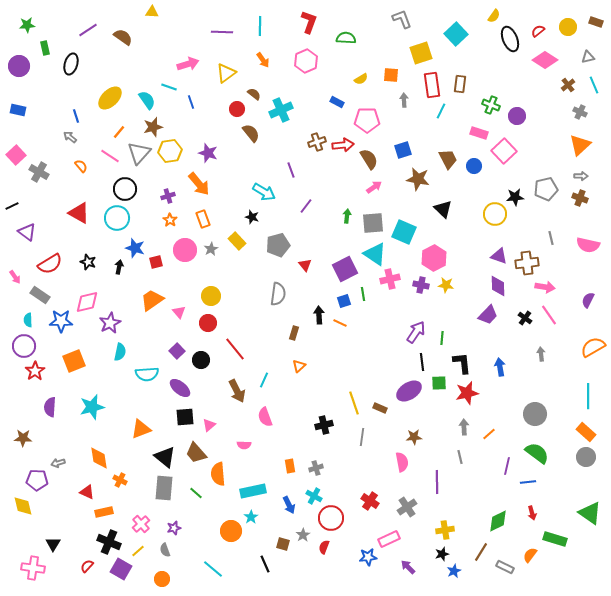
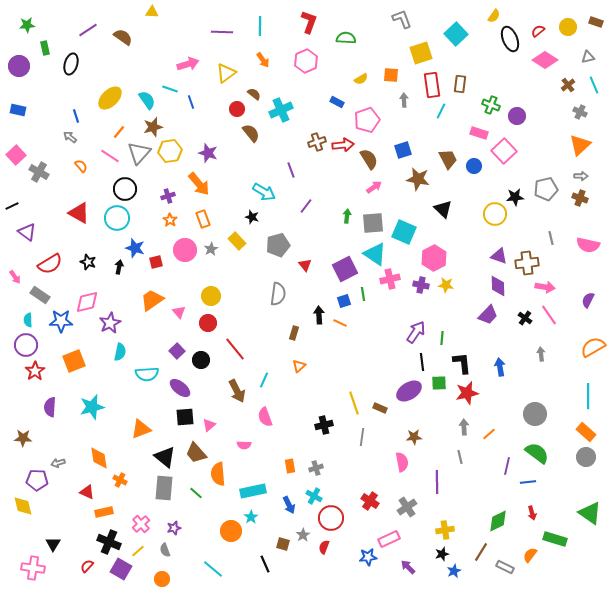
cyan line at (169, 87): moved 1 px right, 2 px down
pink pentagon at (367, 120): rotated 20 degrees counterclockwise
purple circle at (24, 346): moved 2 px right, 1 px up
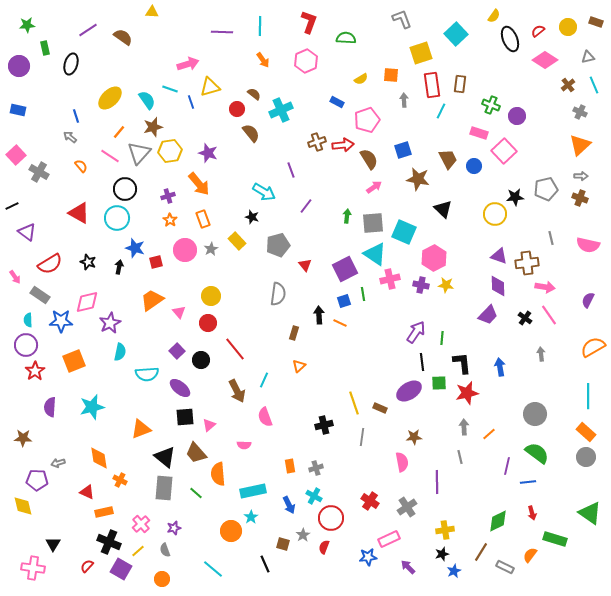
yellow triangle at (226, 73): moved 16 px left, 14 px down; rotated 20 degrees clockwise
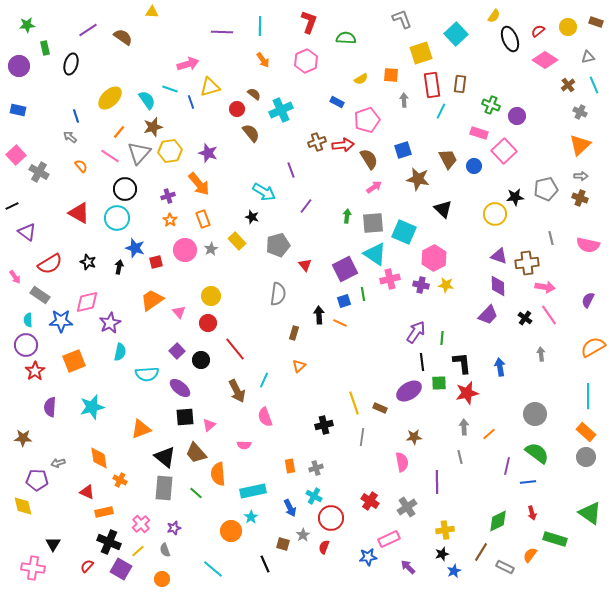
blue arrow at (289, 505): moved 1 px right, 3 px down
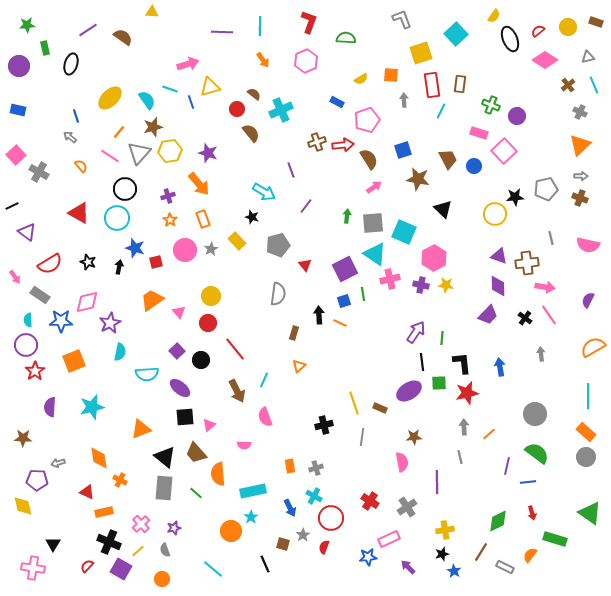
blue star at (454, 571): rotated 16 degrees counterclockwise
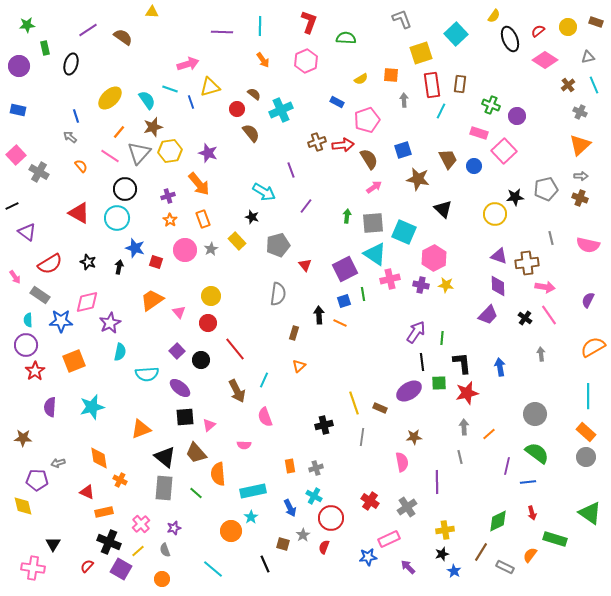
red square at (156, 262): rotated 32 degrees clockwise
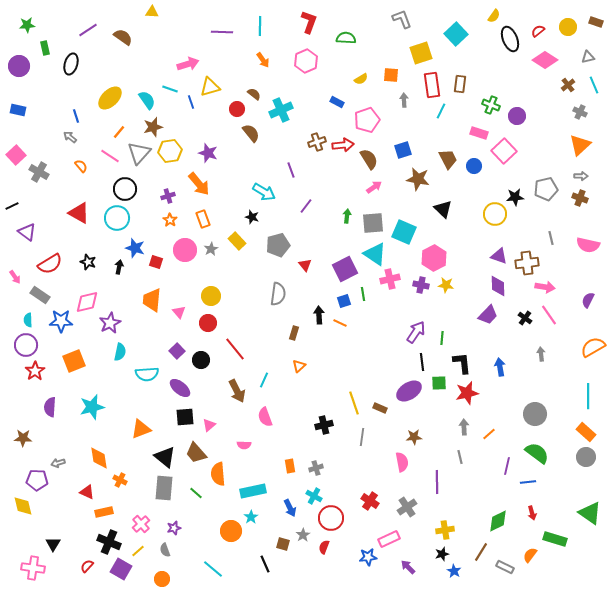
orange trapezoid at (152, 300): rotated 50 degrees counterclockwise
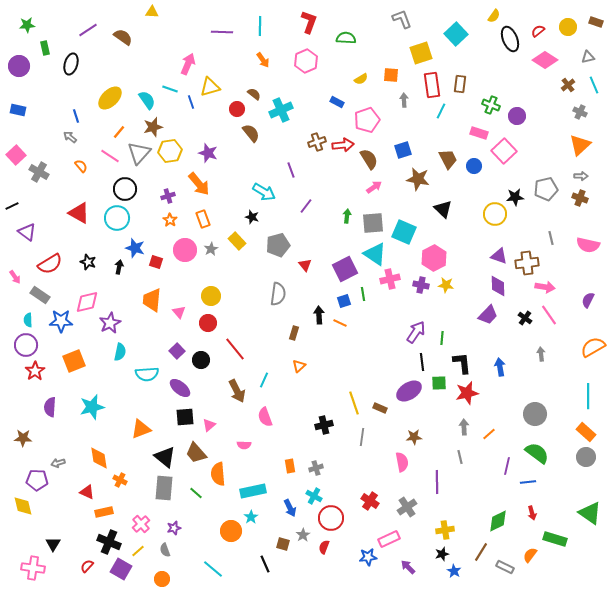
pink arrow at (188, 64): rotated 50 degrees counterclockwise
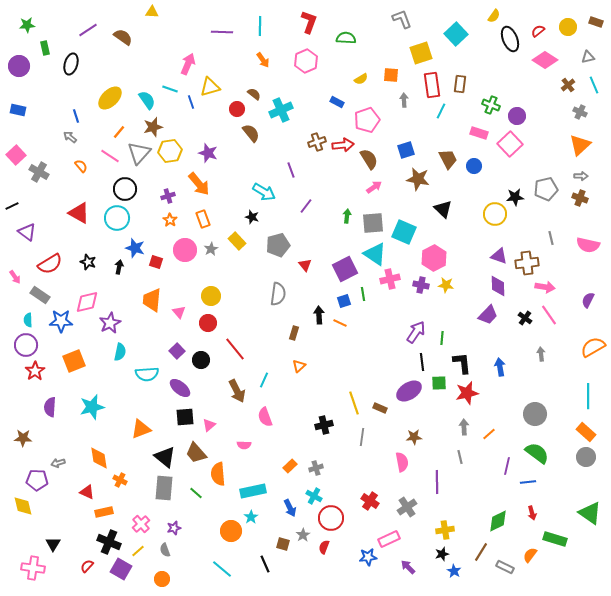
blue square at (403, 150): moved 3 px right
pink square at (504, 151): moved 6 px right, 7 px up
orange rectangle at (290, 466): rotated 56 degrees clockwise
cyan line at (213, 569): moved 9 px right
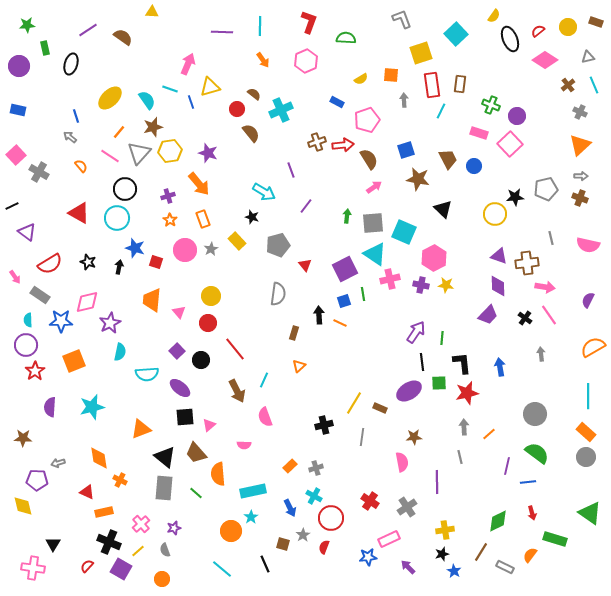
yellow line at (354, 403): rotated 50 degrees clockwise
